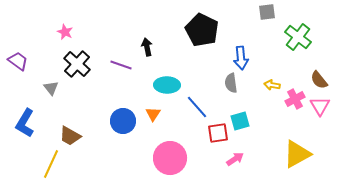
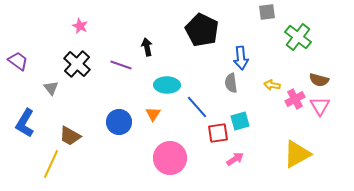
pink star: moved 15 px right, 6 px up
brown semicircle: rotated 36 degrees counterclockwise
blue circle: moved 4 px left, 1 px down
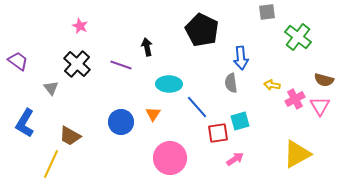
brown semicircle: moved 5 px right
cyan ellipse: moved 2 px right, 1 px up
blue circle: moved 2 px right
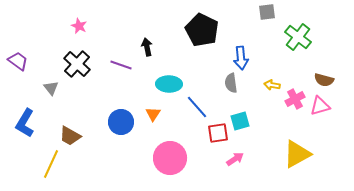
pink star: moved 1 px left
pink triangle: rotated 45 degrees clockwise
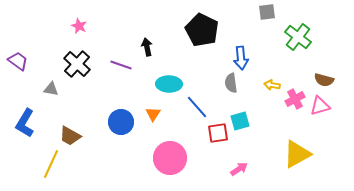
gray triangle: moved 1 px down; rotated 42 degrees counterclockwise
pink arrow: moved 4 px right, 10 px down
